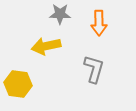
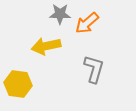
orange arrow: moved 12 px left; rotated 50 degrees clockwise
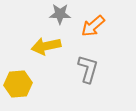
orange arrow: moved 6 px right, 3 px down
gray L-shape: moved 6 px left
yellow hexagon: rotated 12 degrees counterclockwise
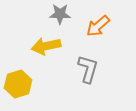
orange arrow: moved 5 px right
yellow hexagon: rotated 12 degrees counterclockwise
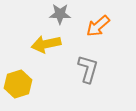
yellow arrow: moved 2 px up
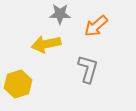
orange arrow: moved 2 px left
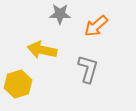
yellow arrow: moved 4 px left, 6 px down; rotated 24 degrees clockwise
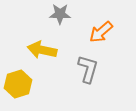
orange arrow: moved 5 px right, 6 px down
